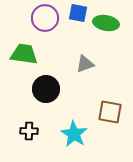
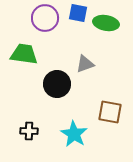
black circle: moved 11 px right, 5 px up
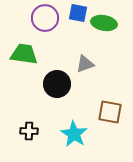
green ellipse: moved 2 px left
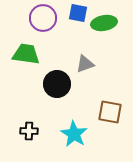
purple circle: moved 2 px left
green ellipse: rotated 20 degrees counterclockwise
green trapezoid: moved 2 px right
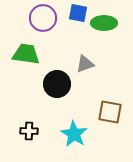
green ellipse: rotated 10 degrees clockwise
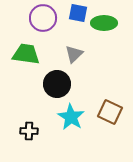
gray triangle: moved 11 px left, 10 px up; rotated 24 degrees counterclockwise
brown square: rotated 15 degrees clockwise
cyan star: moved 3 px left, 17 px up
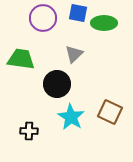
green trapezoid: moved 5 px left, 5 px down
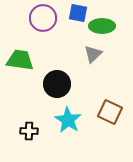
green ellipse: moved 2 px left, 3 px down
gray triangle: moved 19 px right
green trapezoid: moved 1 px left, 1 px down
cyan star: moved 3 px left, 3 px down
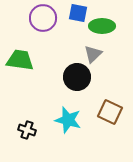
black circle: moved 20 px right, 7 px up
cyan star: rotated 16 degrees counterclockwise
black cross: moved 2 px left, 1 px up; rotated 18 degrees clockwise
